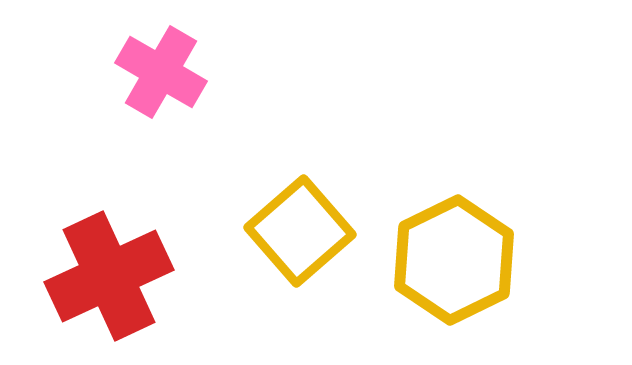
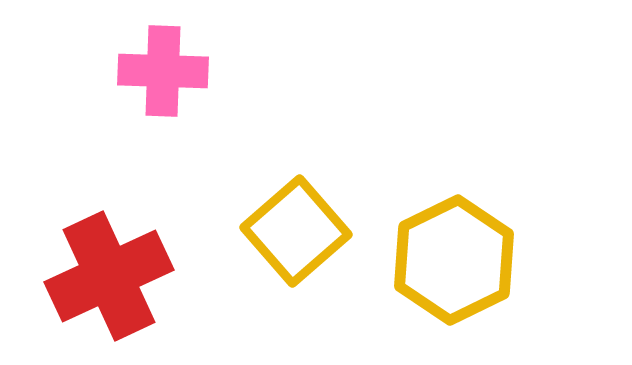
pink cross: moved 2 px right, 1 px up; rotated 28 degrees counterclockwise
yellow square: moved 4 px left
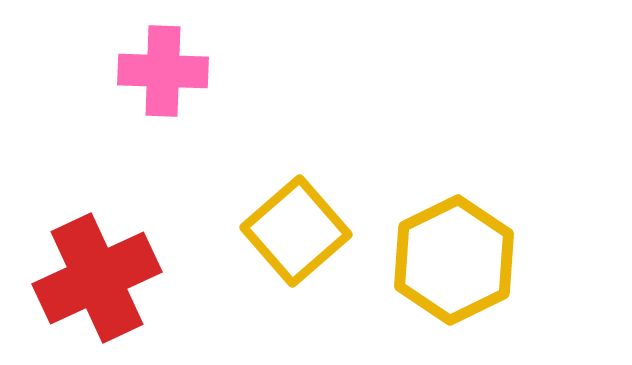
red cross: moved 12 px left, 2 px down
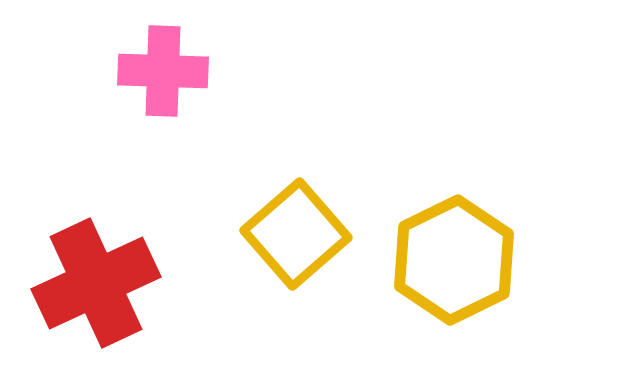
yellow square: moved 3 px down
red cross: moved 1 px left, 5 px down
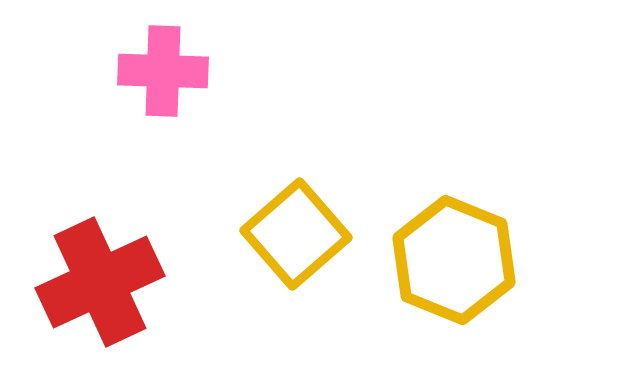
yellow hexagon: rotated 12 degrees counterclockwise
red cross: moved 4 px right, 1 px up
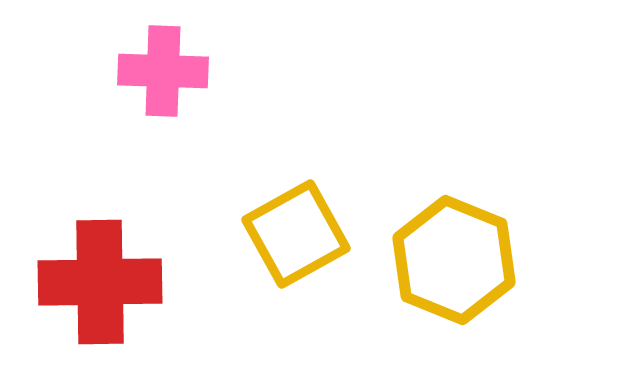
yellow square: rotated 12 degrees clockwise
red cross: rotated 24 degrees clockwise
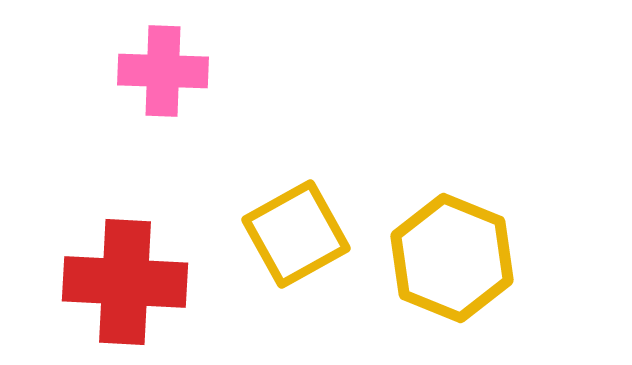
yellow hexagon: moved 2 px left, 2 px up
red cross: moved 25 px right; rotated 4 degrees clockwise
